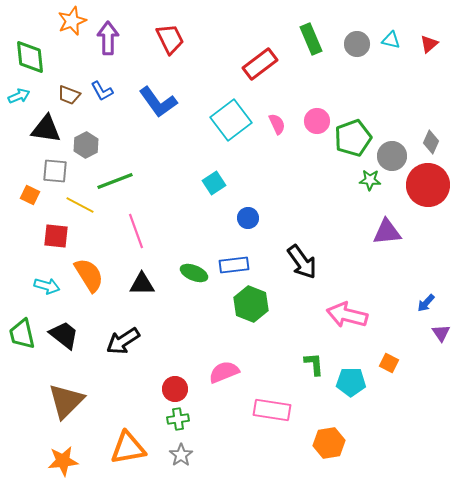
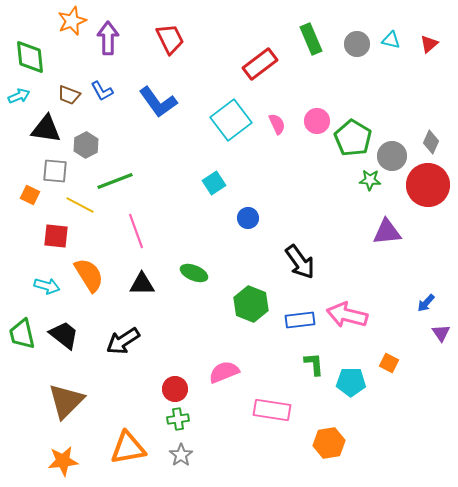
green pentagon at (353, 138): rotated 21 degrees counterclockwise
black arrow at (302, 262): moved 2 px left
blue rectangle at (234, 265): moved 66 px right, 55 px down
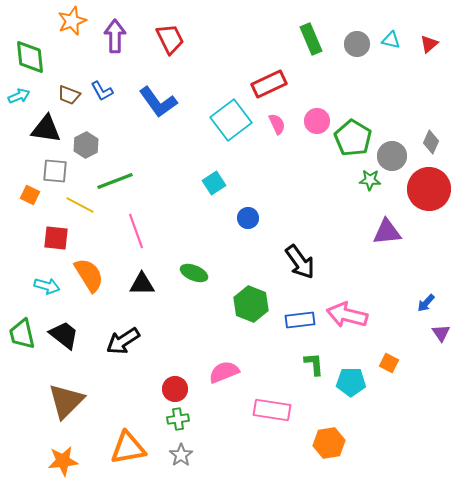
purple arrow at (108, 38): moved 7 px right, 2 px up
red rectangle at (260, 64): moved 9 px right, 20 px down; rotated 12 degrees clockwise
red circle at (428, 185): moved 1 px right, 4 px down
red square at (56, 236): moved 2 px down
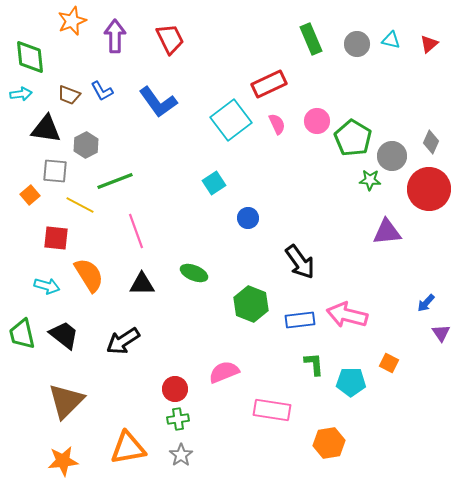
cyan arrow at (19, 96): moved 2 px right, 2 px up; rotated 15 degrees clockwise
orange square at (30, 195): rotated 24 degrees clockwise
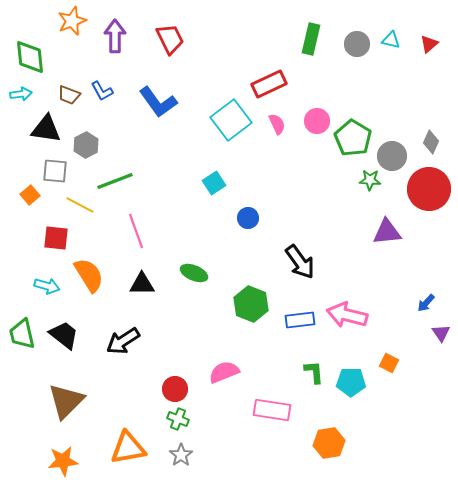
green rectangle at (311, 39): rotated 36 degrees clockwise
green L-shape at (314, 364): moved 8 px down
green cross at (178, 419): rotated 30 degrees clockwise
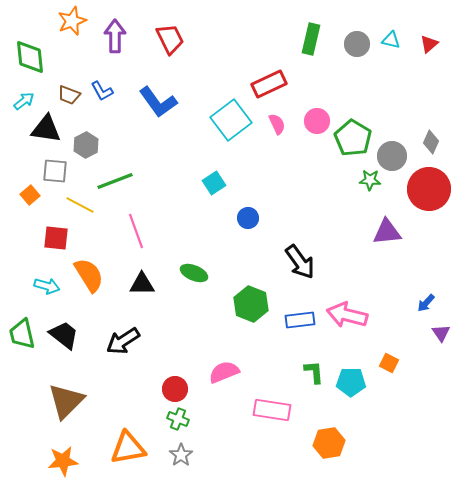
cyan arrow at (21, 94): moved 3 px right, 7 px down; rotated 30 degrees counterclockwise
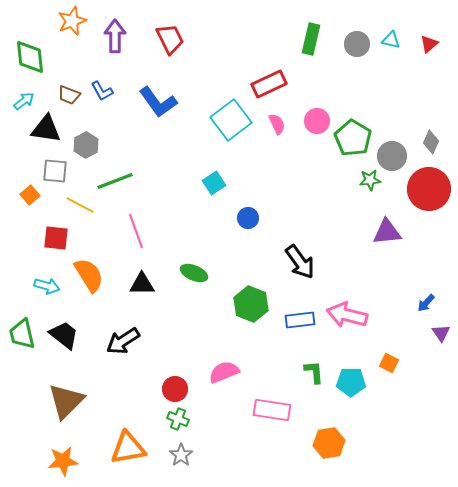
green star at (370, 180): rotated 10 degrees counterclockwise
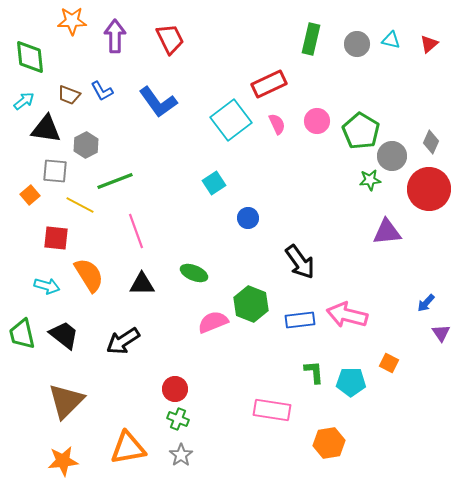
orange star at (72, 21): rotated 20 degrees clockwise
green pentagon at (353, 138): moved 8 px right, 7 px up
pink semicircle at (224, 372): moved 11 px left, 50 px up
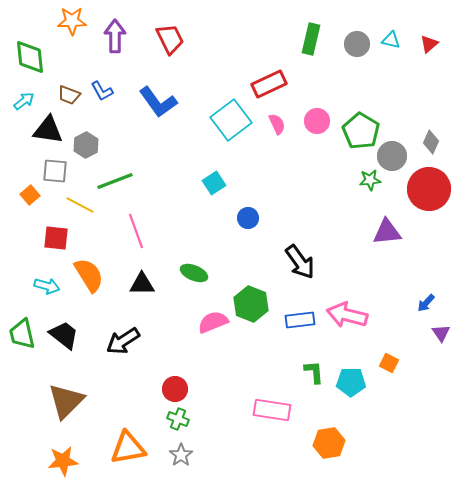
black triangle at (46, 129): moved 2 px right, 1 px down
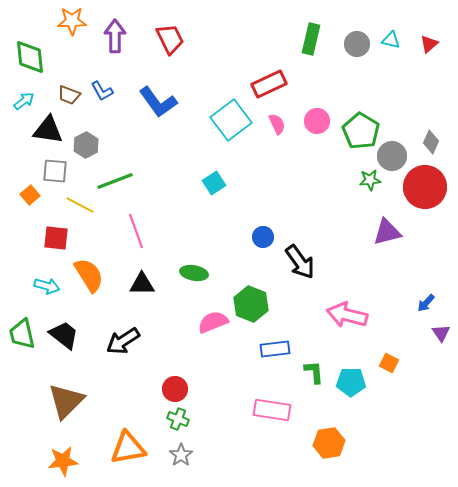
red circle at (429, 189): moved 4 px left, 2 px up
blue circle at (248, 218): moved 15 px right, 19 px down
purple triangle at (387, 232): rotated 8 degrees counterclockwise
green ellipse at (194, 273): rotated 12 degrees counterclockwise
blue rectangle at (300, 320): moved 25 px left, 29 px down
